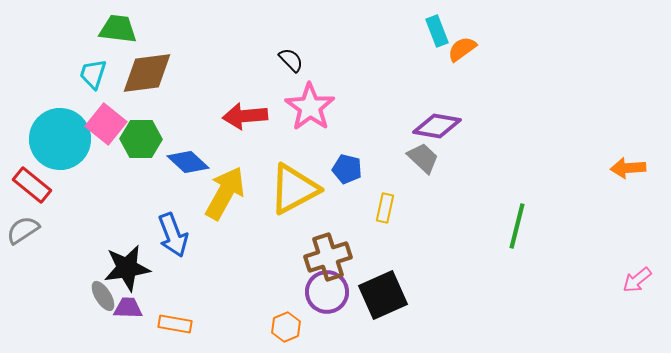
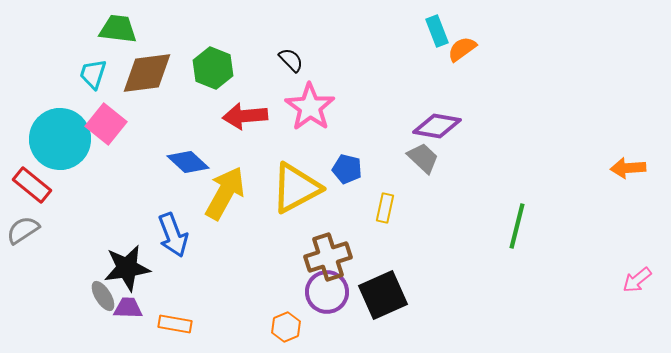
green hexagon: moved 72 px right, 71 px up; rotated 21 degrees clockwise
yellow triangle: moved 2 px right, 1 px up
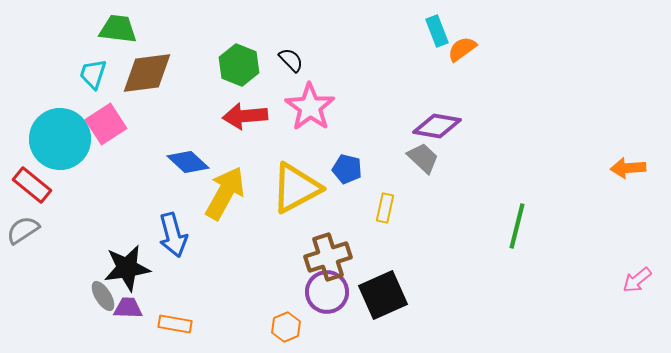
green hexagon: moved 26 px right, 3 px up
pink square: rotated 18 degrees clockwise
blue arrow: rotated 6 degrees clockwise
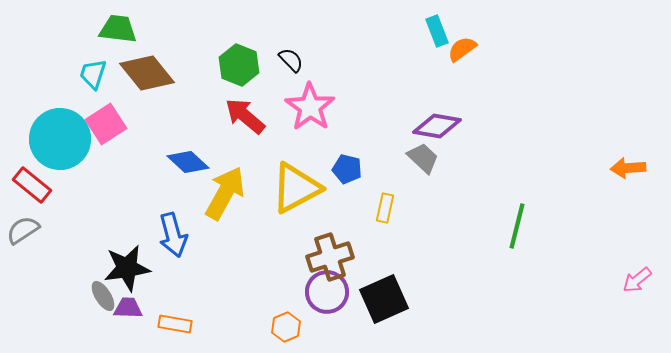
brown diamond: rotated 58 degrees clockwise
red arrow: rotated 45 degrees clockwise
brown cross: moved 2 px right
black square: moved 1 px right, 4 px down
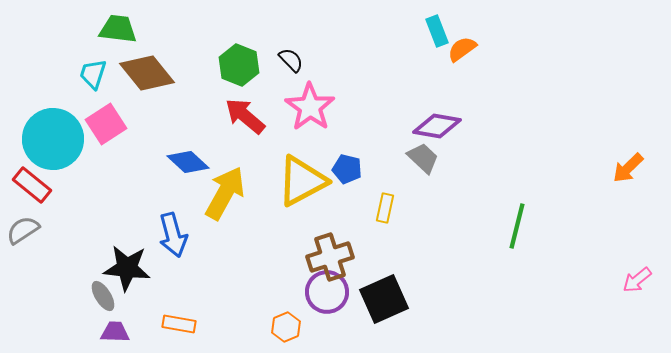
cyan circle: moved 7 px left
orange arrow: rotated 40 degrees counterclockwise
yellow triangle: moved 6 px right, 7 px up
black star: rotated 15 degrees clockwise
purple trapezoid: moved 13 px left, 24 px down
orange rectangle: moved 4 px right
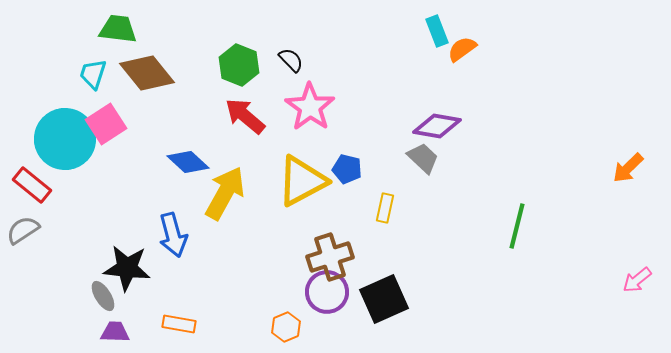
cyan circle: moved 12 px right
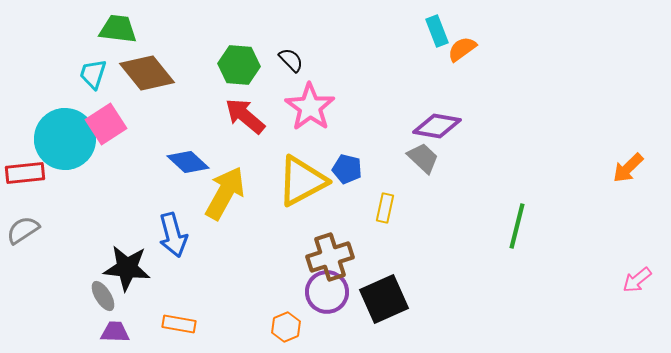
green hexagon: rotated 18 degrees counterclockwise
red rectangle: moved 7 px left, 12 px up; rotated 45 degrees counterclockwise
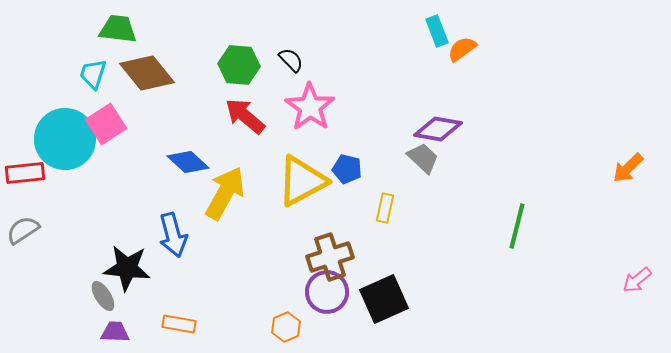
purple diamond: moved 1 px right, 3 px down
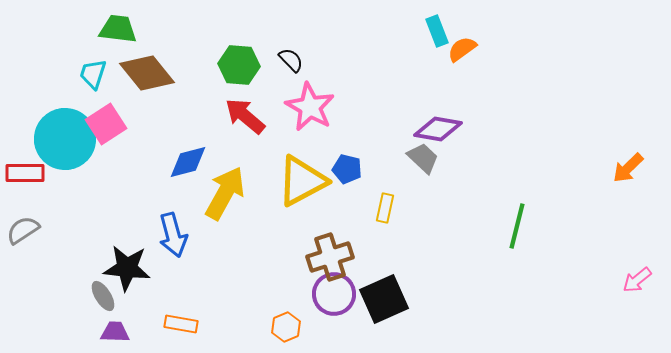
pink star: rotated 6 degrees counterclockwise
blue diamond: rotated 57 degrees counterclockwise
red rectangle: rotated 6 degrees clockwise
purple circle: moved 7 px right, 2 px down
orange rectangle: moved 2 px right
